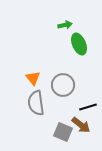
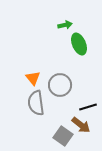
gray circle: moved 3 px left
gray square: moved 4 px down; rotated 12 degrees clockwise
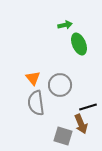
brown arrow: moved 1 px up; rotated 30 degrees clockwise
gray square: rotated 18 degrees counterclockwise
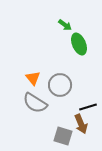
green arrow: rotated 48 degrees clockwise
gray semicircle: moved 1 px left; rotated 50 degrees counterclockwise
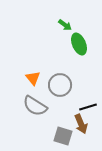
gray semicircle: moved 3 px down
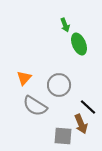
green arrow: rotated 32 degrees clockwise
orange triangle: moved 9 px left; rotated 21 degrees clockwise
gray circle: moved 1 px left
black line: rotated 60 degrees clockwise
gray square: rotated 12 degrees counterclockwise
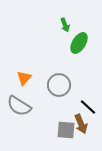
green ellipse: moved 1 px up; rotated 55 degrees clockwise
gray semicircle: moved 16 px left
gray square: moved 3 px right, 6 px up
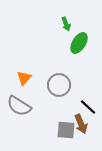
green arrow: moved 1 px right, 1 px up
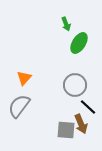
gray circle: moved 16 px right
gray semicircle: rotated 95 degrees clockwise
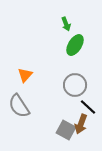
green ellipse: moved 4 px left, 2 px down
orange triangle: moved 1 px right, 3 px up
gray semicircle: rotated 70 degrees counterclockwise
brown arrow: rotated 42 degrees clockwise
gray square: rotated 24 degrees clockwise
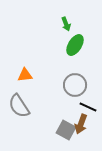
orange triangle: rotated 42 degrees clockwise
black line: rotated 18 degrees counterclockwise
